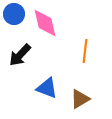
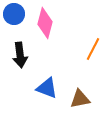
pink diamond: rotated 28 degrees clockwise
orange line: moved 8 px right, 2 px up; rotated 20 degrees clockwise
black arrow: rotated 50 degrees counterclockwise
brown triangle: rotated 20 degrees clockwise
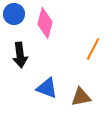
brown triangle: moved 1 px right, 2 px up
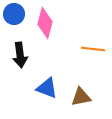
orange line: rotated 70 degrees clockwise
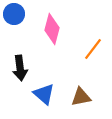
pink diamond: moved 7 px right, 6 px down
orange line: rotated 60 degrees counterclockwise
black arrow: moved 13 px down
blue triangle: moved 3 px left, 6 px down; rotated 20 degrees clockwise
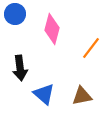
blue circle: moved 1 px right
orange line: moved 2 px left, 1 px up
brown triangle: moved 1 px right, 1 px up
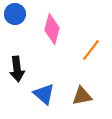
orange line: moved 2 px down
black arrow: moved 3 px left, 1 px down
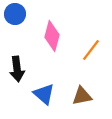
pink diamond: moved 7 px down
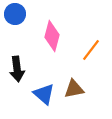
brown triangle: moved 8 px left, 7 px up
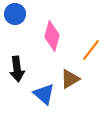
brown triangle: moved 4 px left, 10 px up; rotated 20 degrees counterclockwise
